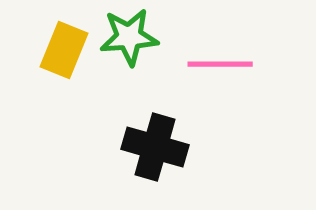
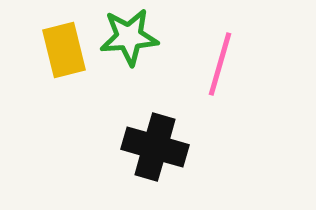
yellow rectangle: rotated 36 degrees counterclockwise
pink line: rotated 74 degrees counterclockwise
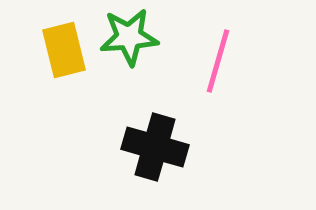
pink line: moved 2 px left, 3 px up
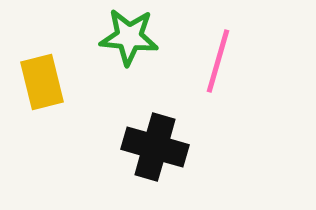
green star: rotated 10 degrees clockwise
yellow rectangle: moved 22 px left, 32 px down
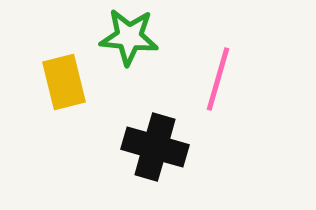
pink line: moved 18 px down
yellow rectangle: moved 22 px right
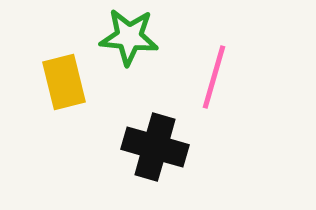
pink line: moved 4 px left, 2 px up
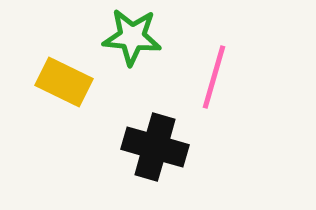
green star: moved 3 px right
yellow rectangle: rotated 50 degrees counterclockwise
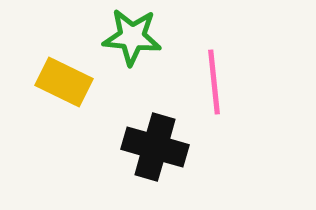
pink line: moved 5 px down; rotated 22 degrees counterclockwise
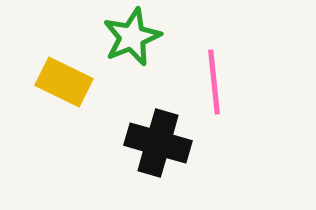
green star: rotated 28 degrees counterclockwise
black cross: moved 3 px right, 4 px up
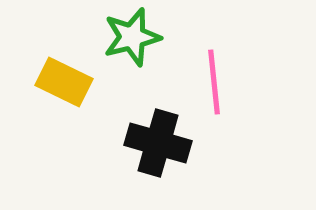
green star: rotated 8 degrees clockwise
